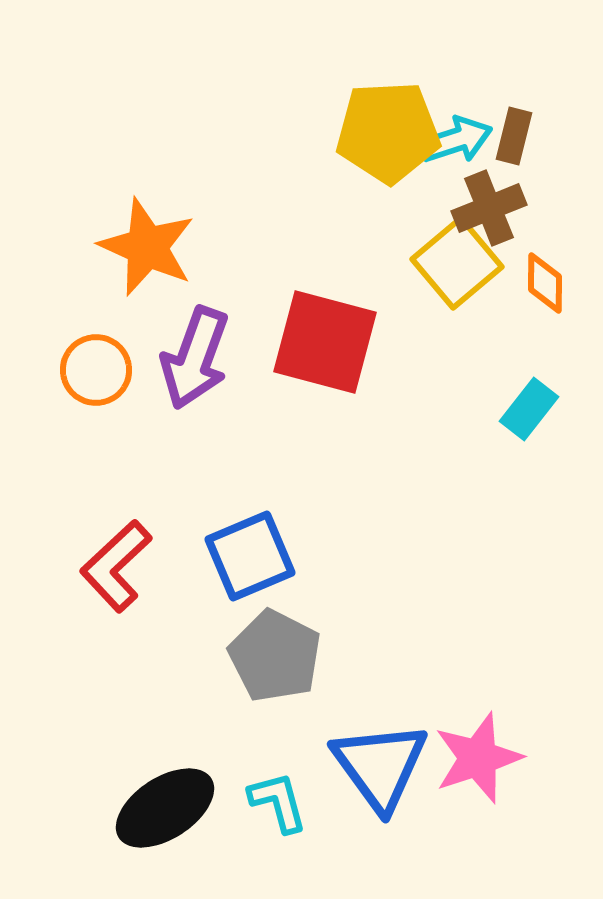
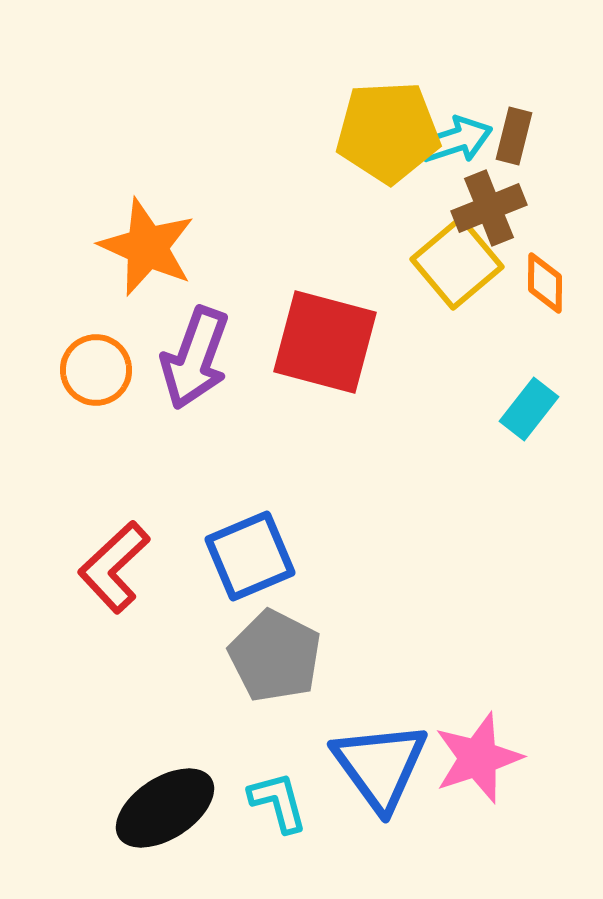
red L-shape: moved 2 px left, 1 px down
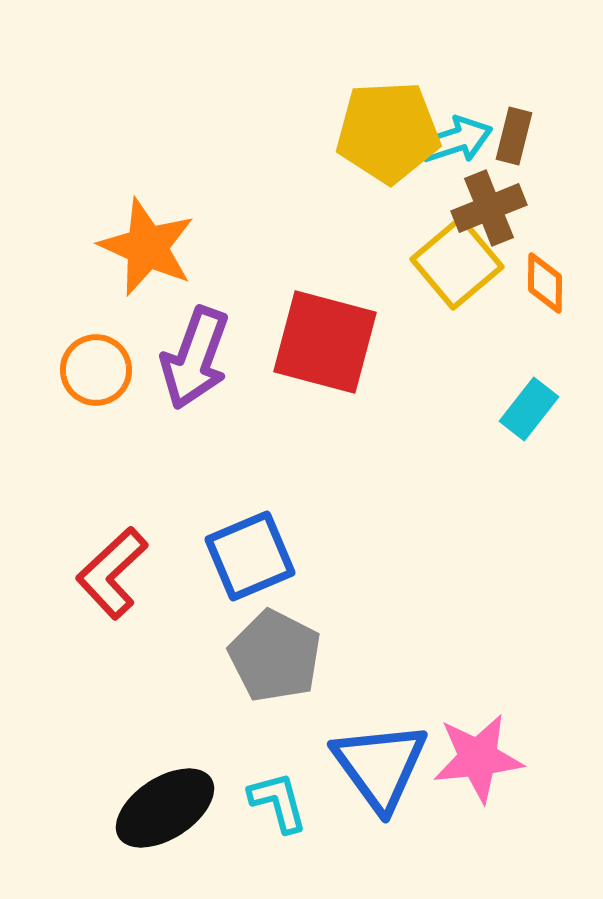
red L-shape: moved 2 px left, 6 px down
pink star: rotated 12 degrees clockwise
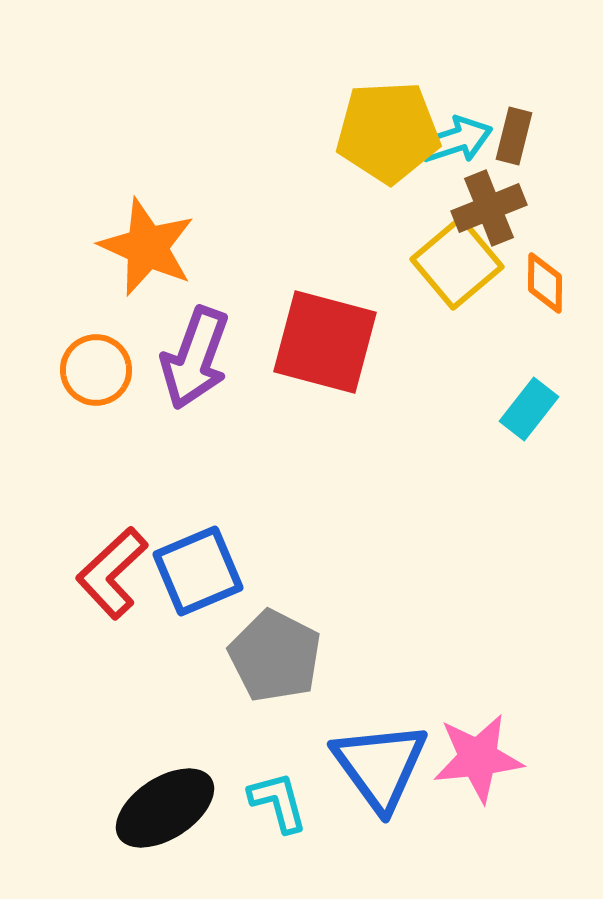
blue square: moved 52 px left, 15 px down
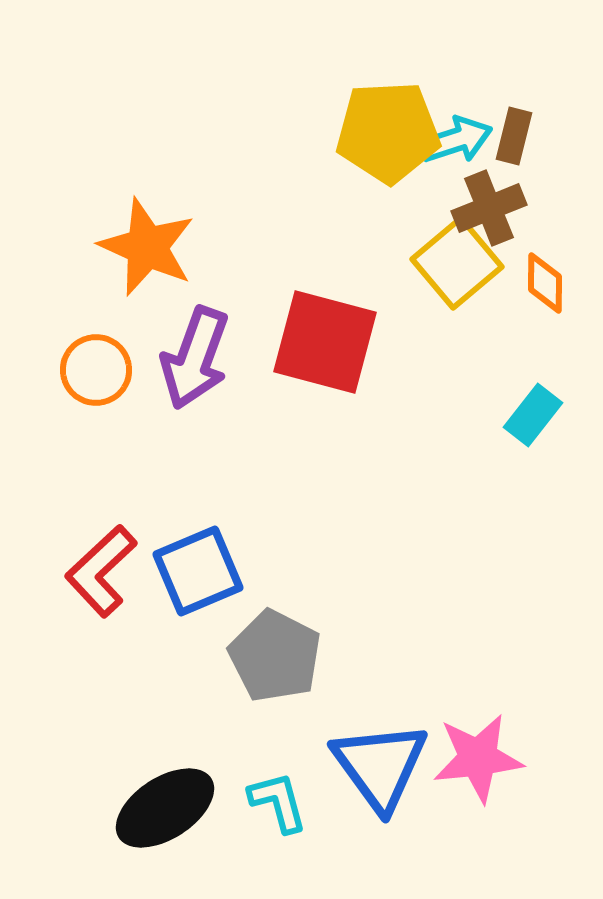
cyan rectangle: moved 4 px right, 6 px down
red L-shape: moved 11 px left, 2 px up
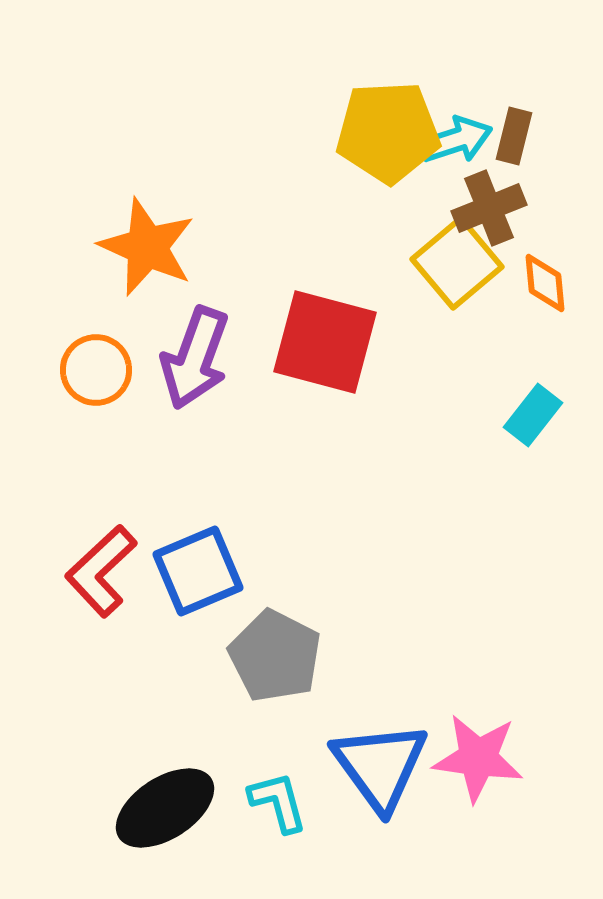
orange diamond: rotated 6 degrees counterclockwise
pink star: rotated 14 degrees clockwise
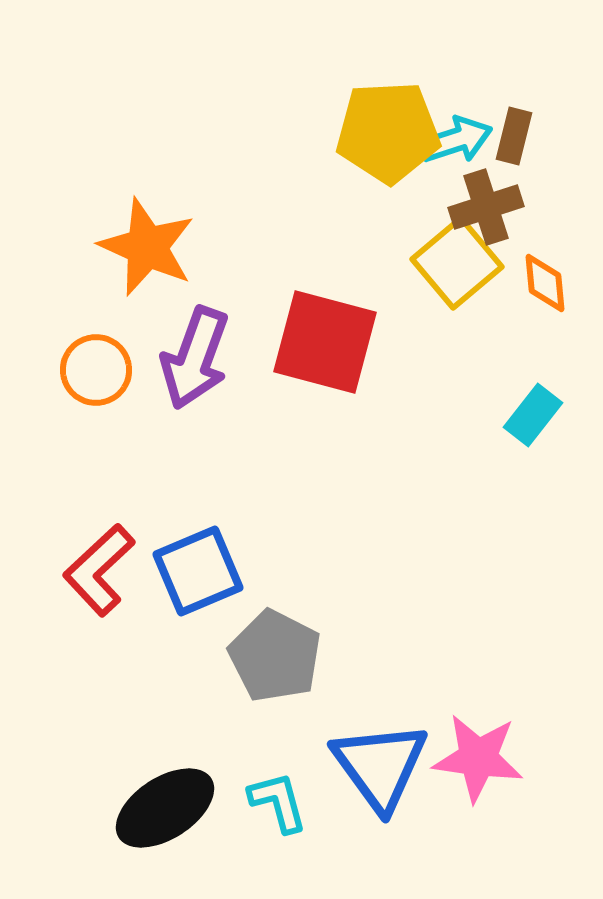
brown cross: moved 3 px left, 1 px up; rotated 4 degrees clockwise
red L-shape: moved 2 px left, 1 px up
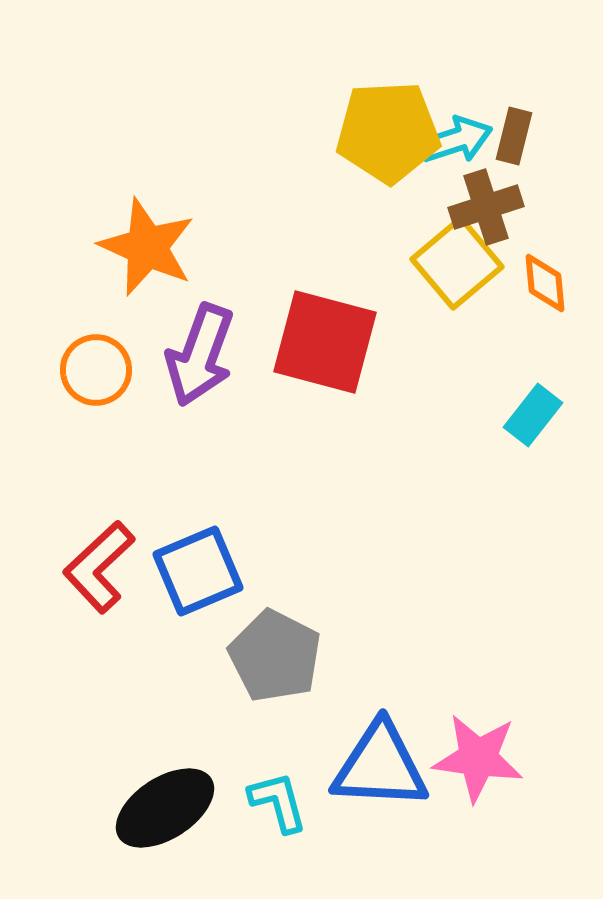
purple arrow: moved 5 px right, 3 px up
red L-shape: moved 3 px up
blue triangle: rotated 51 degrees counterclockwise
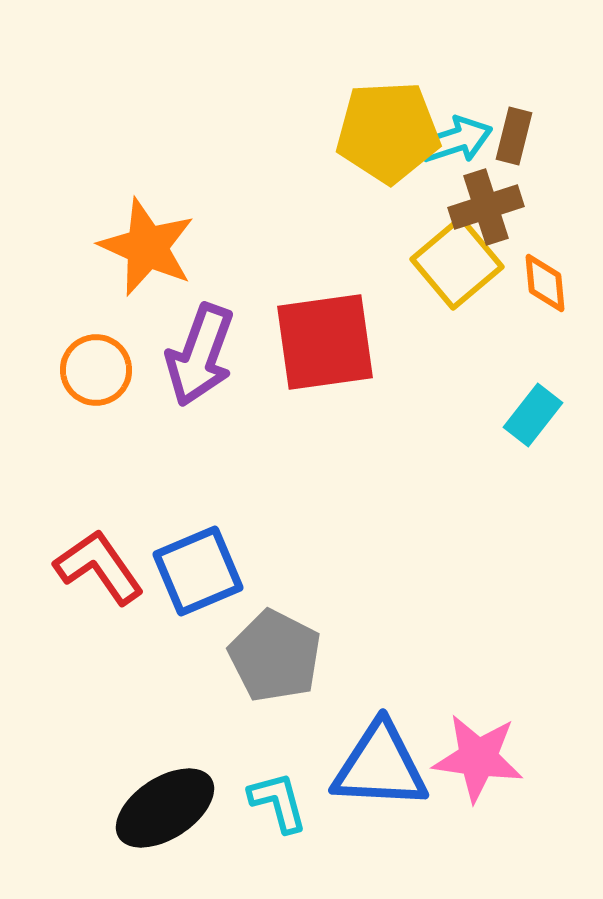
red square: rotated 23 degrees counterclockwise
red L-shape: rotated 98 degrees clockwise
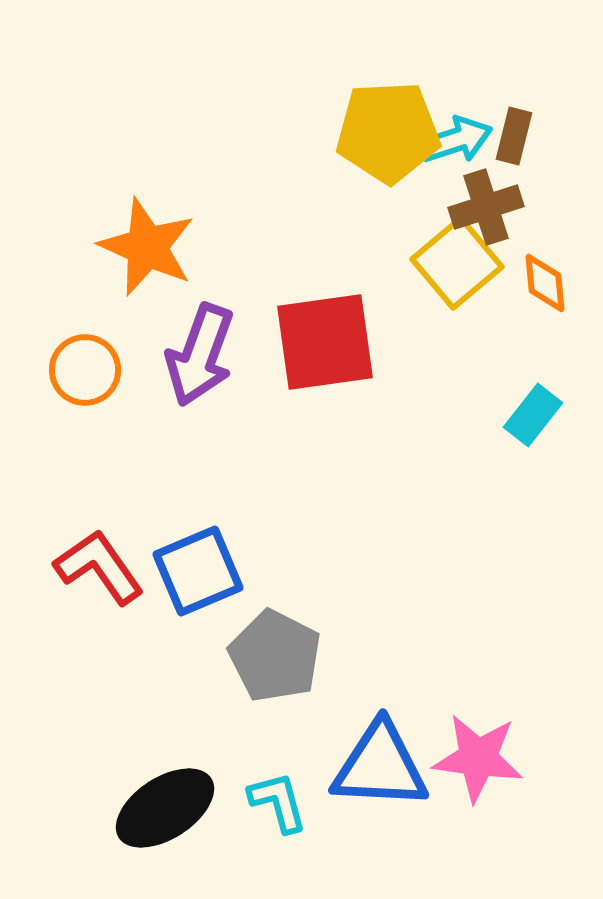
orange circle: moved 11 px left
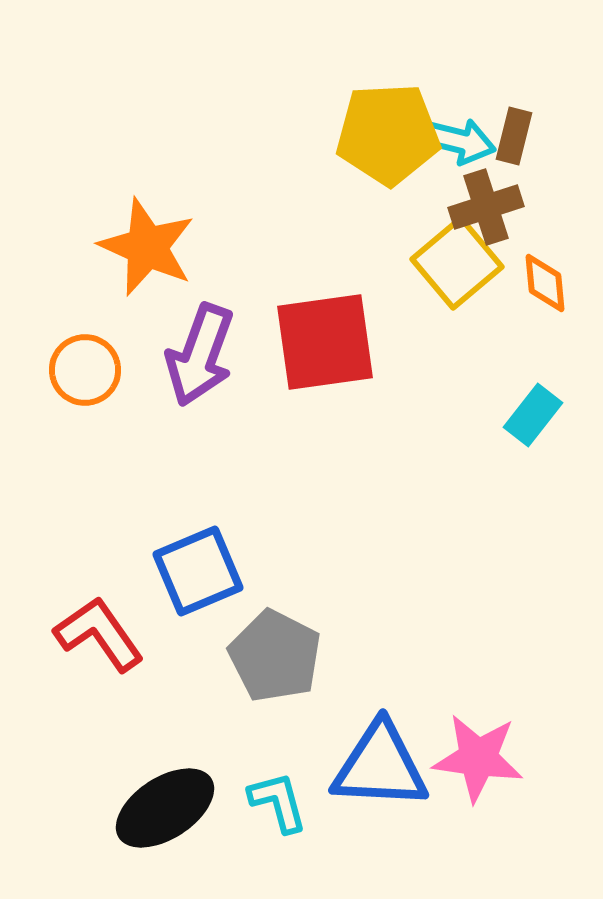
yellow pentagon: moved 2 px down
cyan arrow: moved 3 px right, 1 px down; rotated 32 degrees clockwise
red L-shape: moved 67 px down
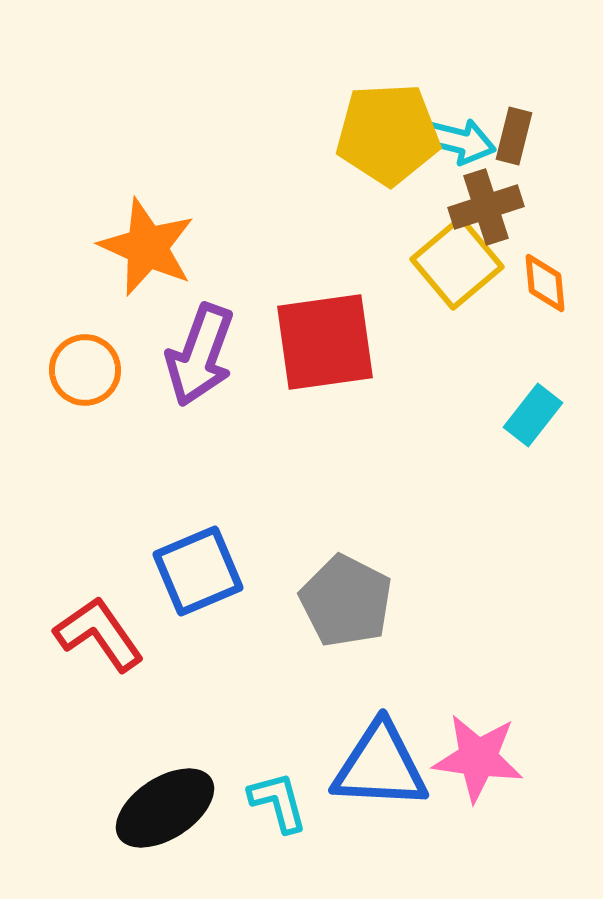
gray pentagon: moved 71 px right, 55 px up
